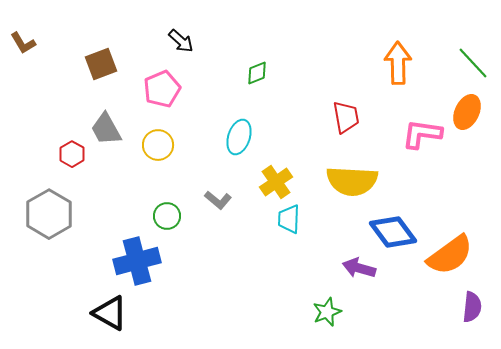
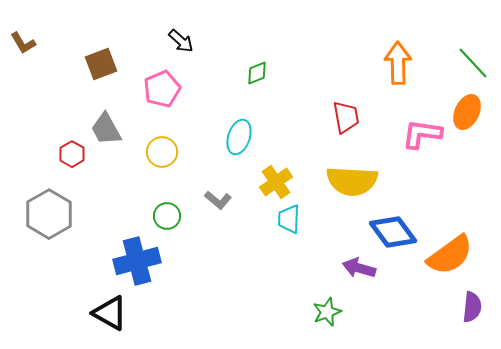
yellow circle: moved 4 px right, 7 px down
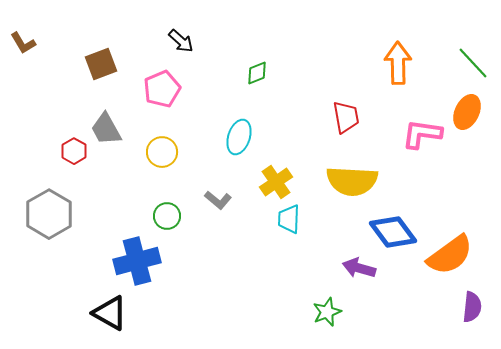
red hexagon: moved 2 px right, 3 px up
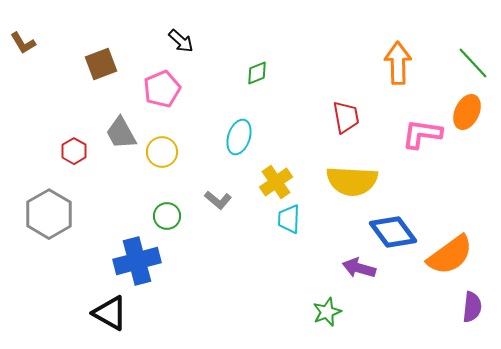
gray trapezoid: moved 15 px right, 4 px down
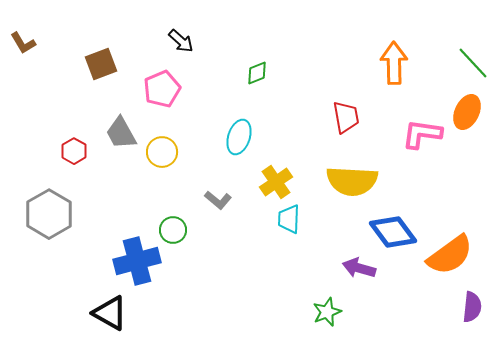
orange arrow: moved 4 px left
green circle: moved 6 px right, 14 px down
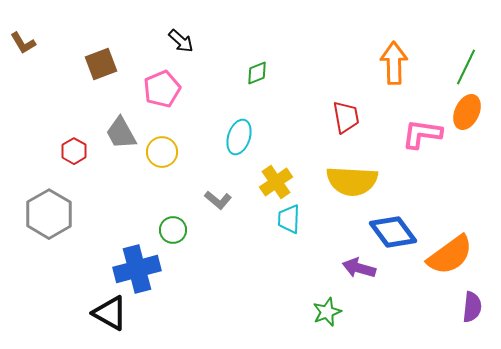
green line: moved 7 px left, 4 px down; rotated 69 degrees clockwise
blue cross: moved 8 px down
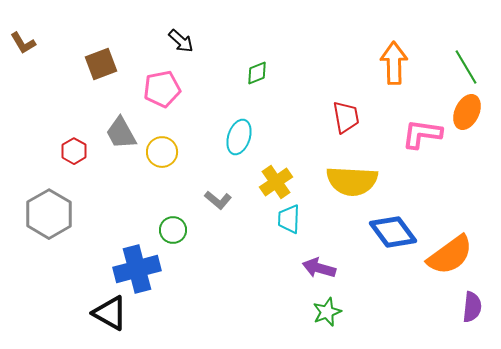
green line: rotated 57 degrees counterclockwise
pink pentagon: rotated 12 degrees clockwise
purple arrow: moved 40 px left
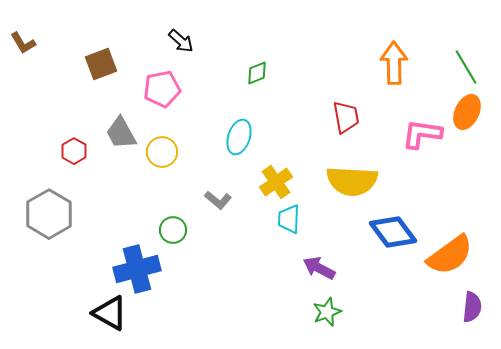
purple arrow: rotated 12 degrees clockwise
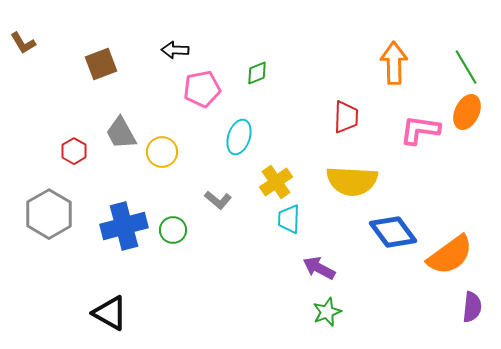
black arrow: moved 6 px left, 9 px down; rotated 140 degrees clockwise
pink pentagon: moved 40 px right
red trapezoid: rotated 12 degrees clockwise
pink L-shape: moved 2 px left, 4 px up
blue cross: moved 13 px left, 43 px up
